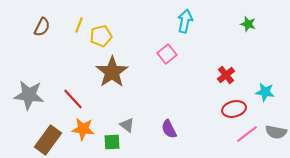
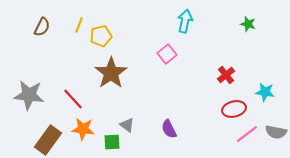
brown star: moved 1 px left, 1 px down
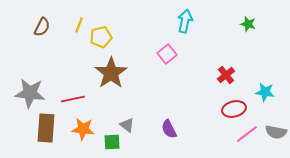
yellow pentagon: moved 1 px down
gray star: moved 1 px right, 2 px up
red line: rotated 60 degrees counterclockwise
brown rectangle: moved 2 px left, 12 px up; rotated 32 degrees counterclockwise
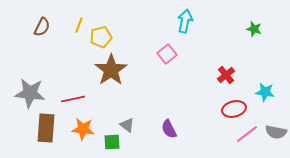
green star: moved 6 px right, 5 px down
brown star: moved 3 px up
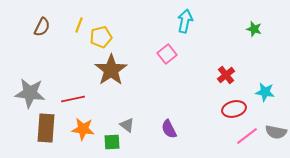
pink line: moved 2 px down
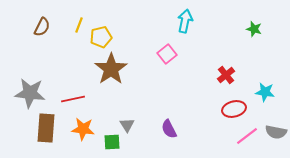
brown star: moved 1 px up
gray triangle: rotated 21 degrees clockwise
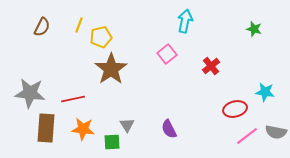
red cross: moved 15 px left, 9 px up
red ellipse: moved 1 px right
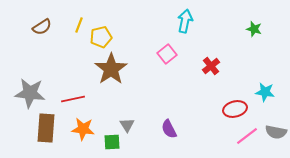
brown semicircle: rotated 30 degrees clockwise
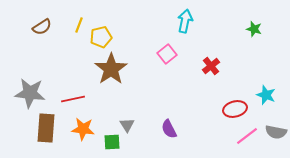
cyan star: moved 1 px right, 3 px down; rotated 12 degrees clockwise
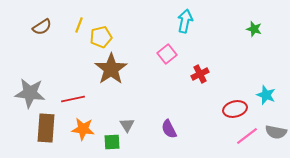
red cross: moved 11 px left, 8 px down; rotated 12 degrees clockwise
